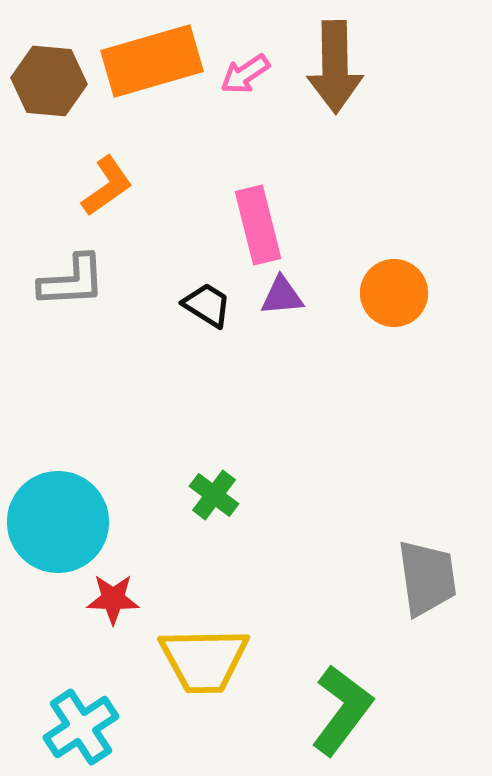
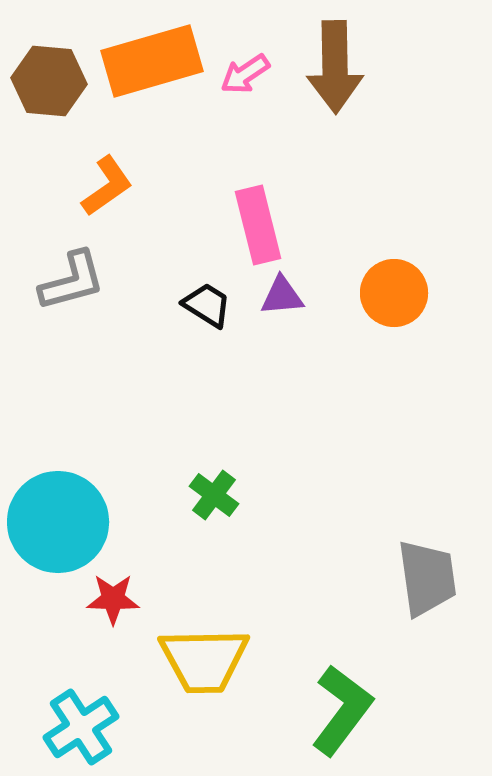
gray L-shape: rotated 12 degrees counterclockwise
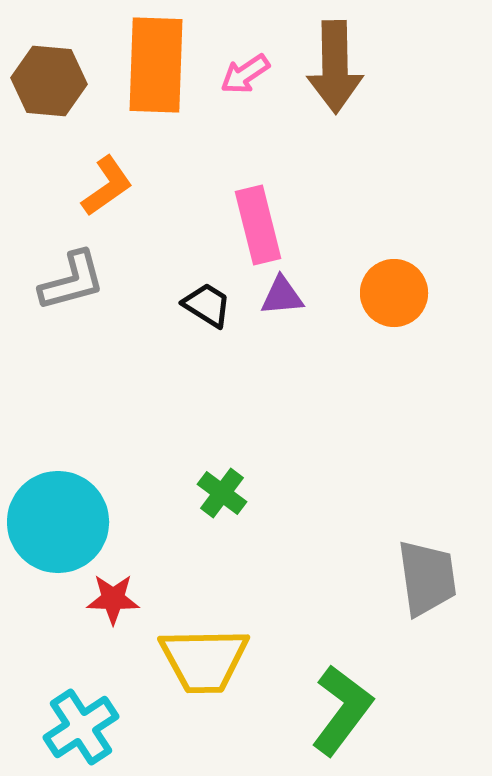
orange rectangle: moved 4 px right, 4 px down; rotated 72 degrees counterclockwise
green cross: moved 8 px right, 2 px up
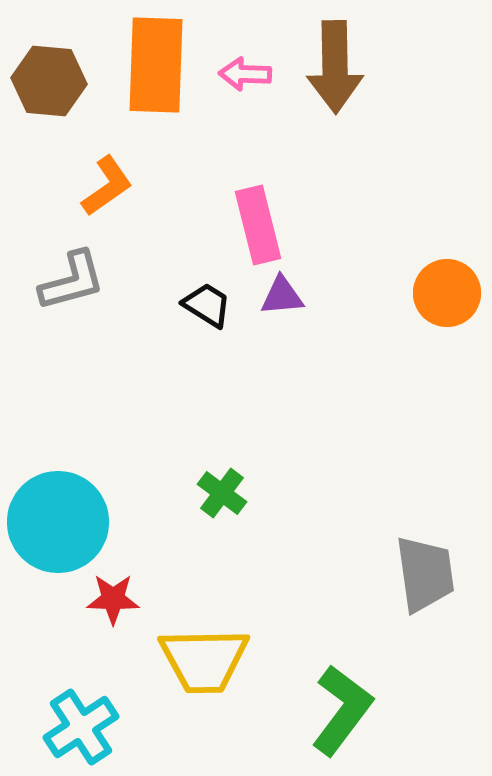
pink arrow: rotated 36 degrees clockwise
orange circle: moved 53 px right
gray trapezoid: moved 2 px left, 4 px up
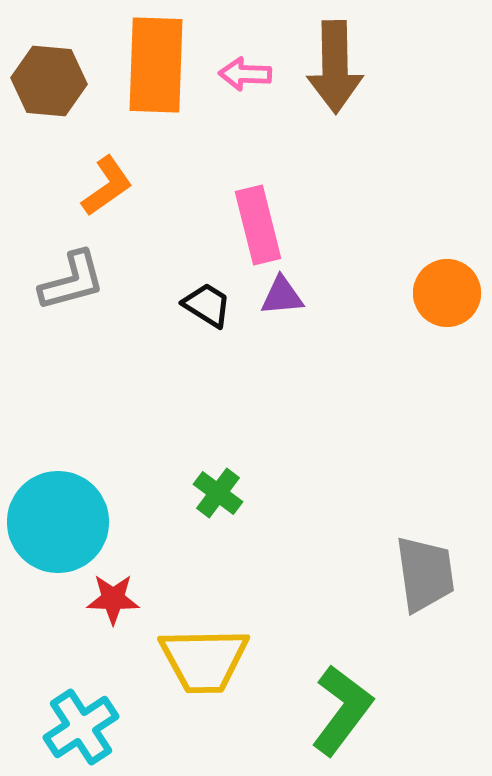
green cross: moved 4 px left
